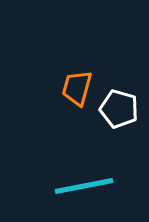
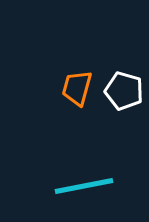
white pentagon: moved 5 px right, 18 px up
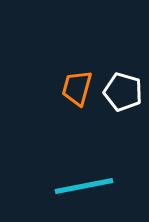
white pentagon: moved 1 px left, 1 px down
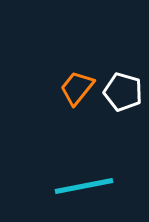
orange trapezoid: rotated 24 degrees clockwise
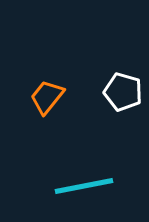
orange trapezoid: moved 30 px left, 9 px down
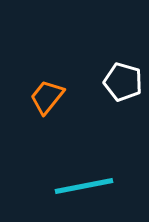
white pentagon: moved 10 px up
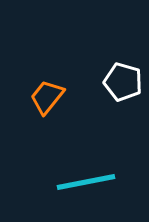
cyan line: moved 2 px right, 4 px up
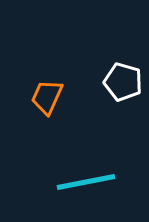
orange trapezoid: rotated 15 degrees counterclockwise
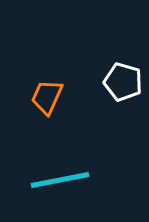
cyan line: moved 26 px left, 2 px up
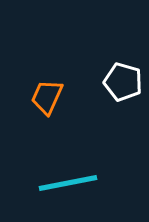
cyan line: moved 8 px right, 3 px down
